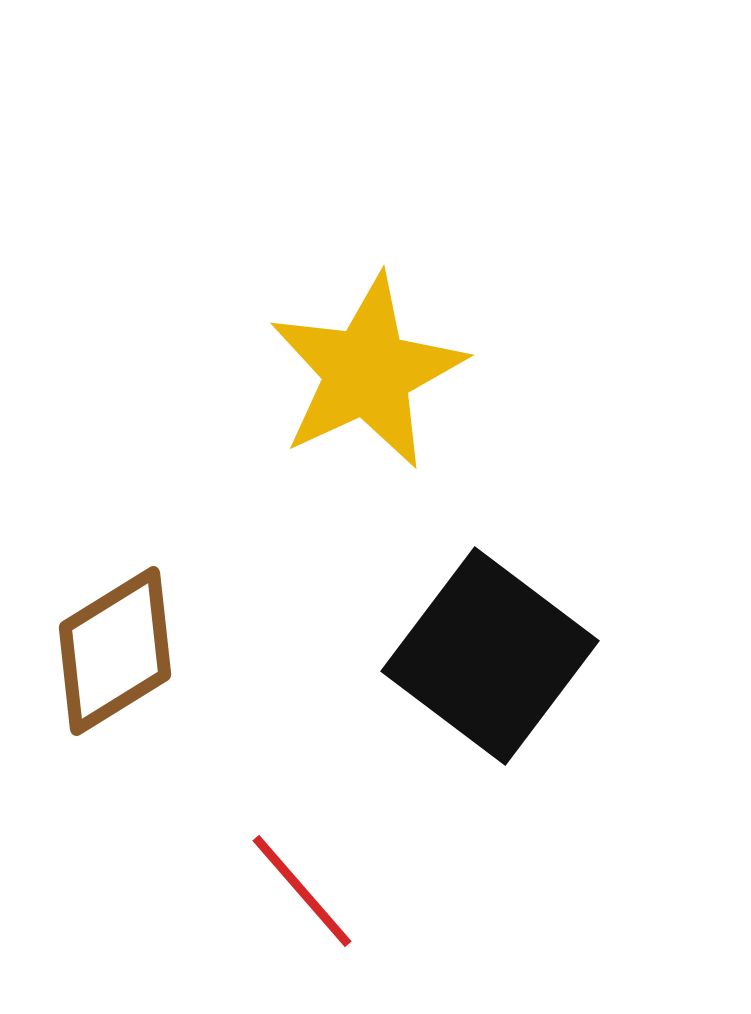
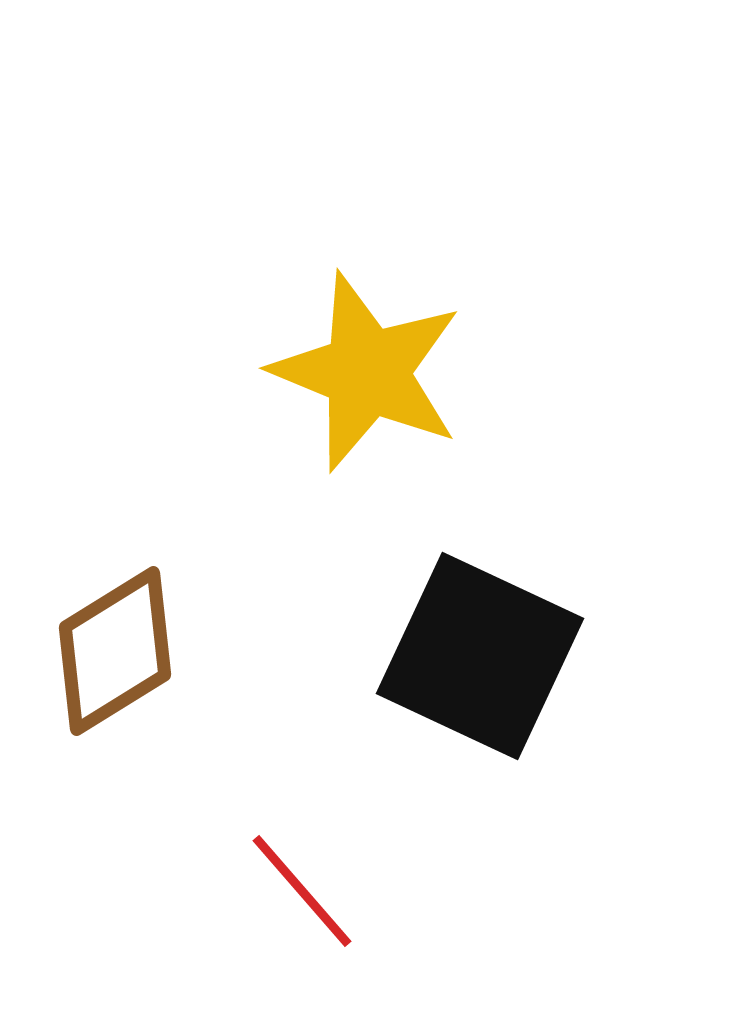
yellow star: rotated 25 degrees counterclockwise
black square: moved 10 px left; rotated 12 degrees counterclockwise
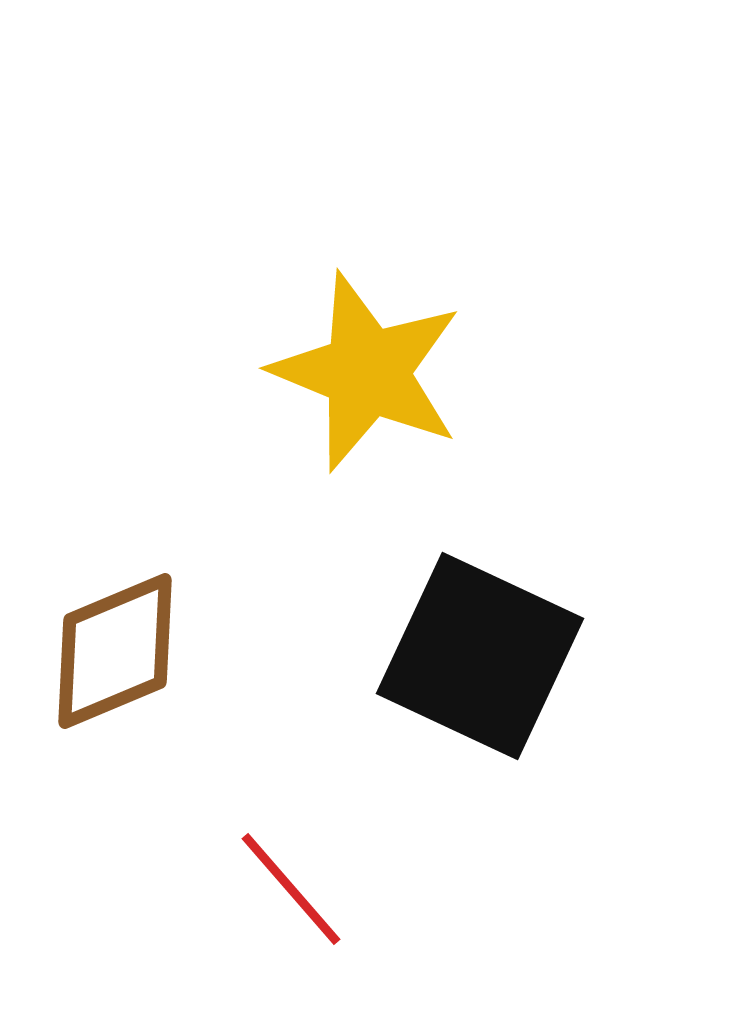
brown diamond: rotated 9 degrees clockwise
red line: moved 11 px left, 2 px up
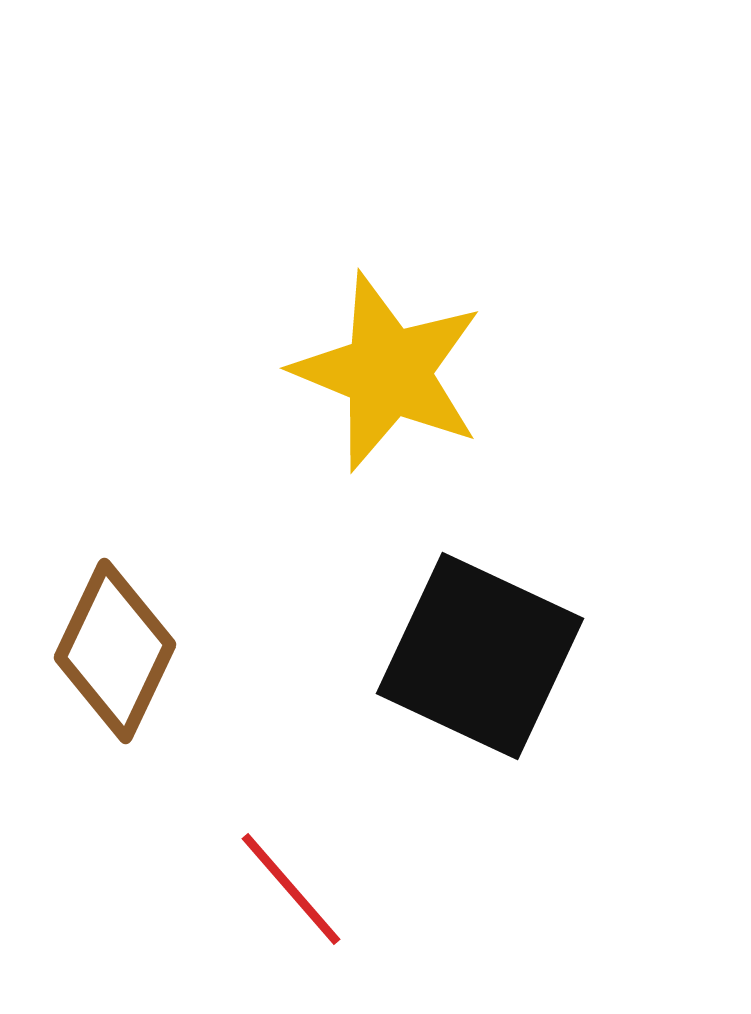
yellow star: moved 21 px right
brown diamond: rotated 42 degrees counterclockwise
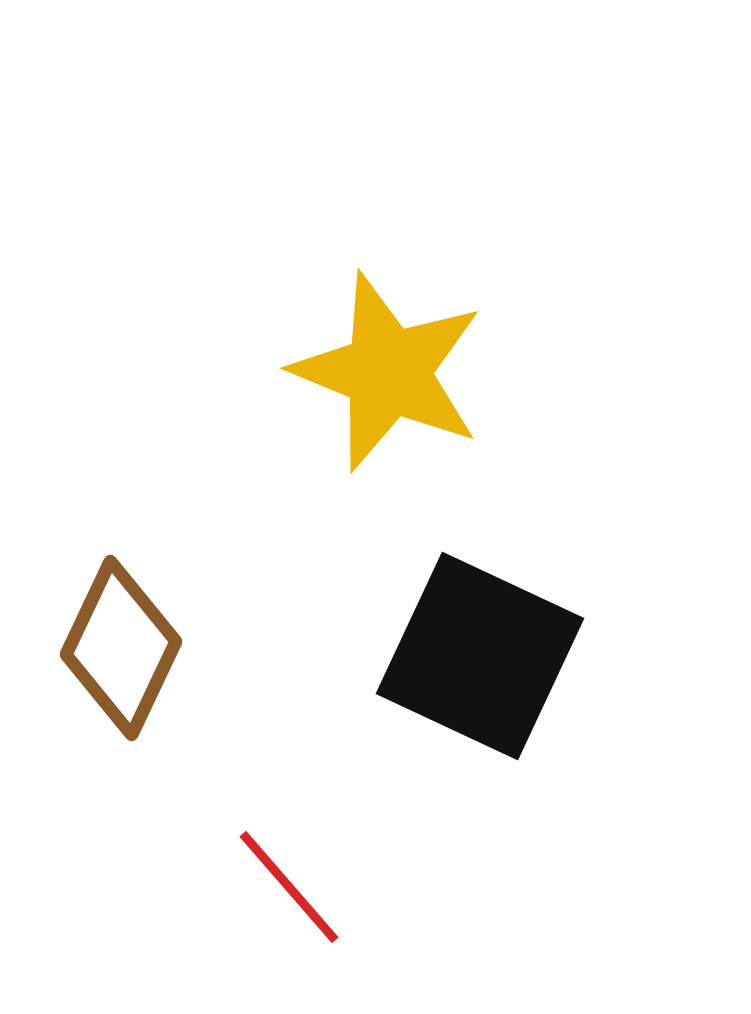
brown diamond: moved 6 px right, 3 px up
red line: moved 2 px left, 2 px up
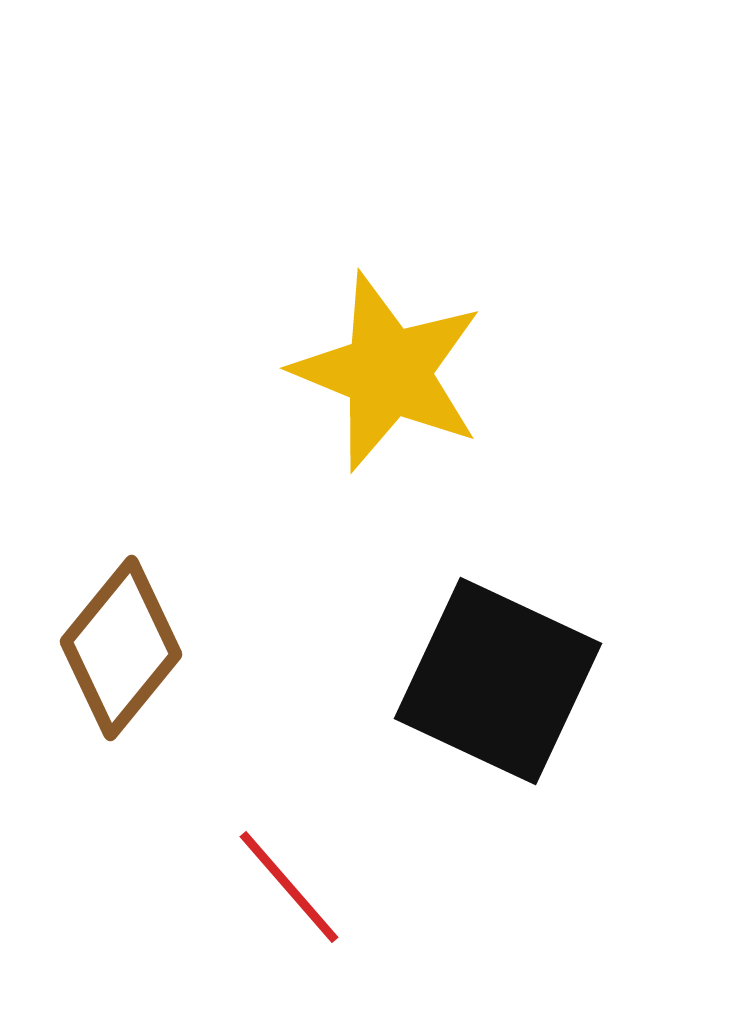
brown diamond: rotated 14 degrees clockwise
black square: moved 18 px right, 25 px down
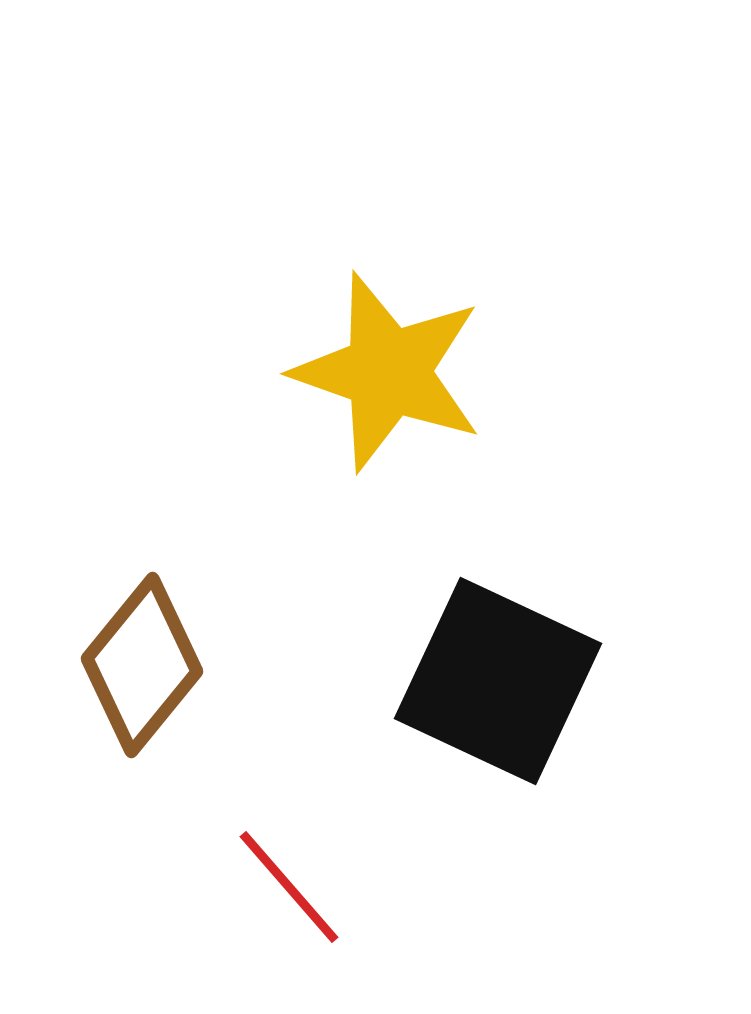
yellow star: rotated 3 degrees counterclockwise
brown diamond: moved 21 px right, 17 px down
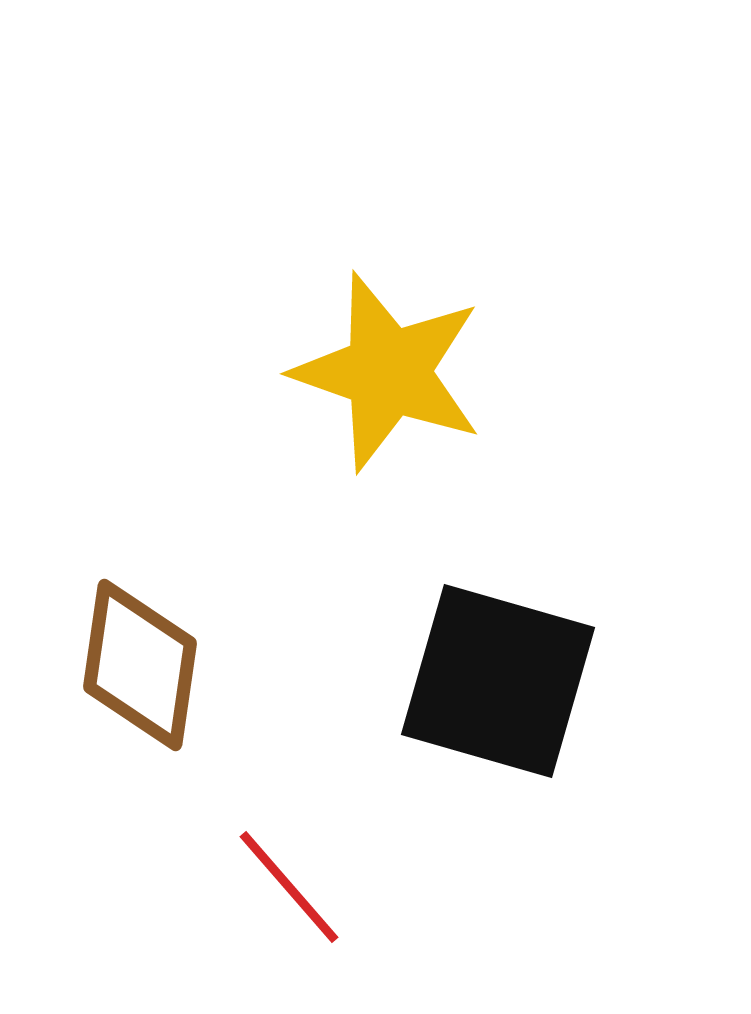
brown diamond: moved 2 px left; rotated 31 degrees counterclockwise
black square: rotated 9 degrees counterclockwise
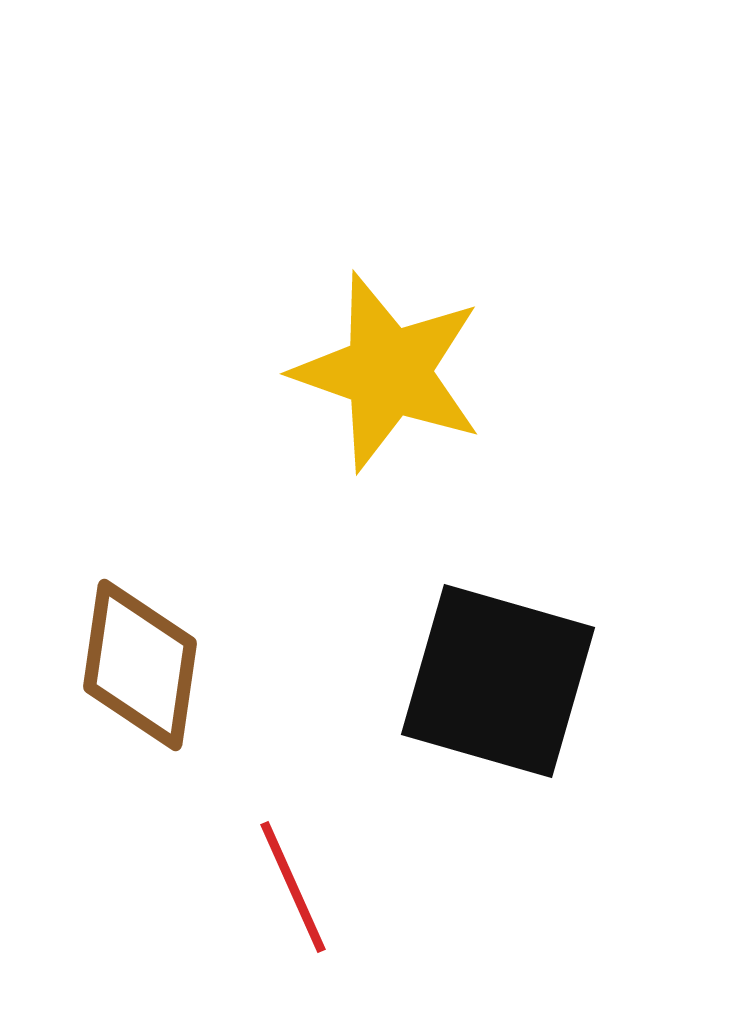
red line: moved 4 px right; rotated 17 degrees clockwise
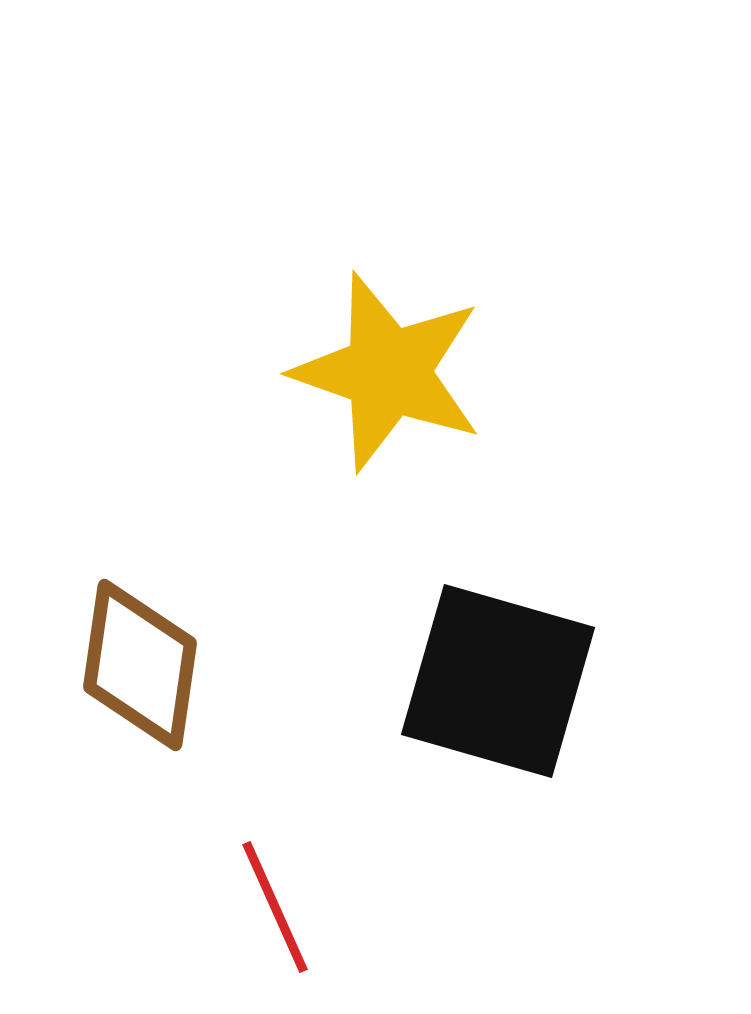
red line: moved 18 px left, 20 px down
